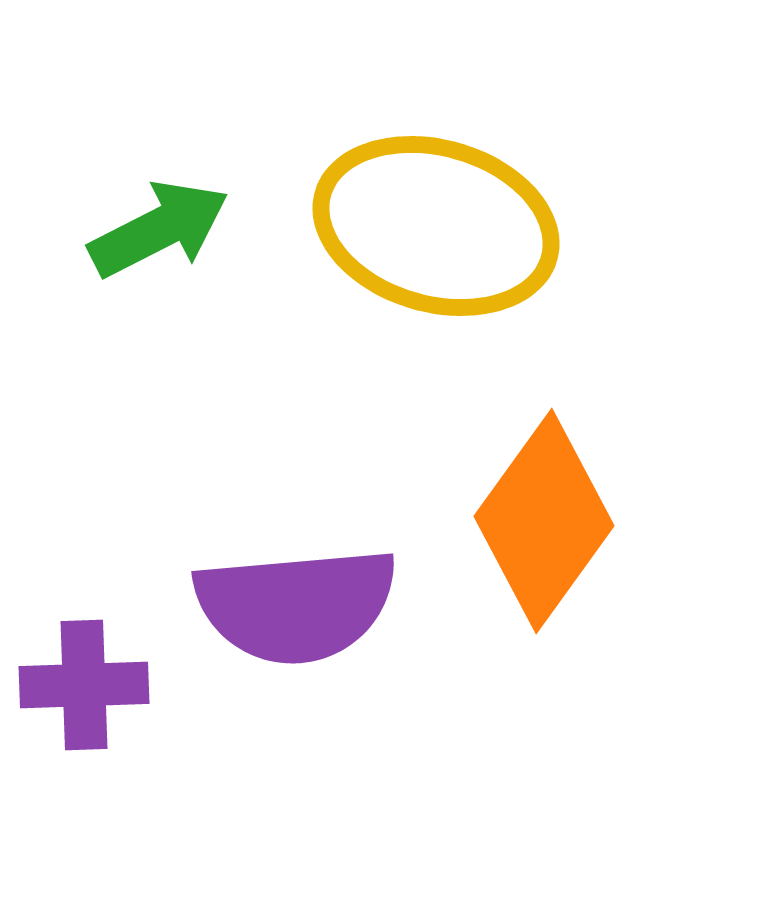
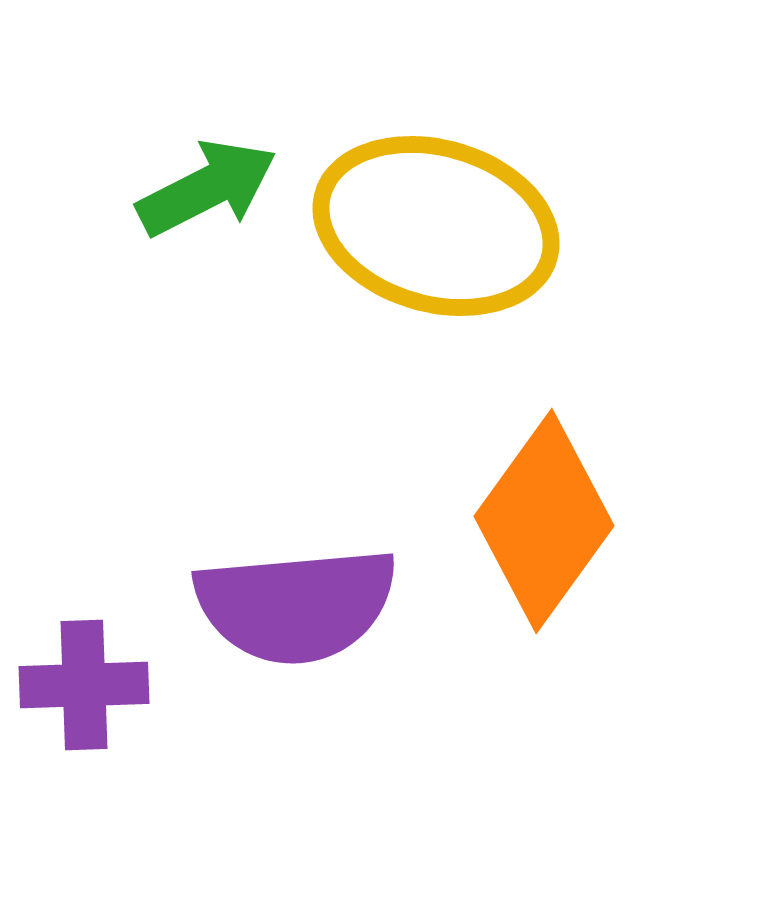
green arrow: moved 48 px right, 41 px up
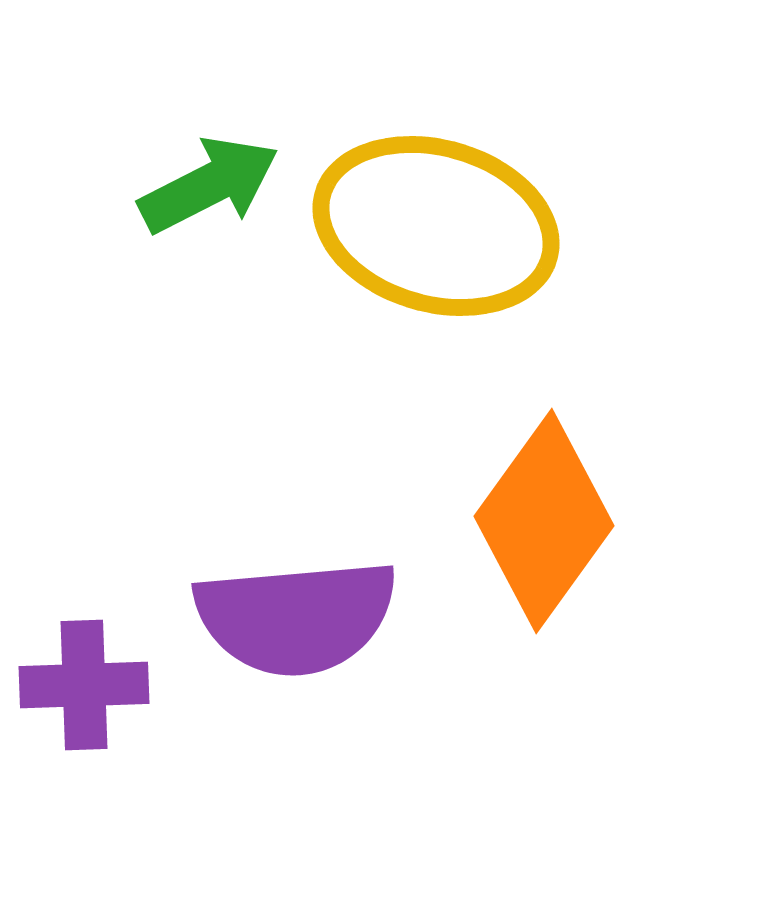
green arrow: moved 2 px right, 3 px up
purple semicircle: moved 12 px down
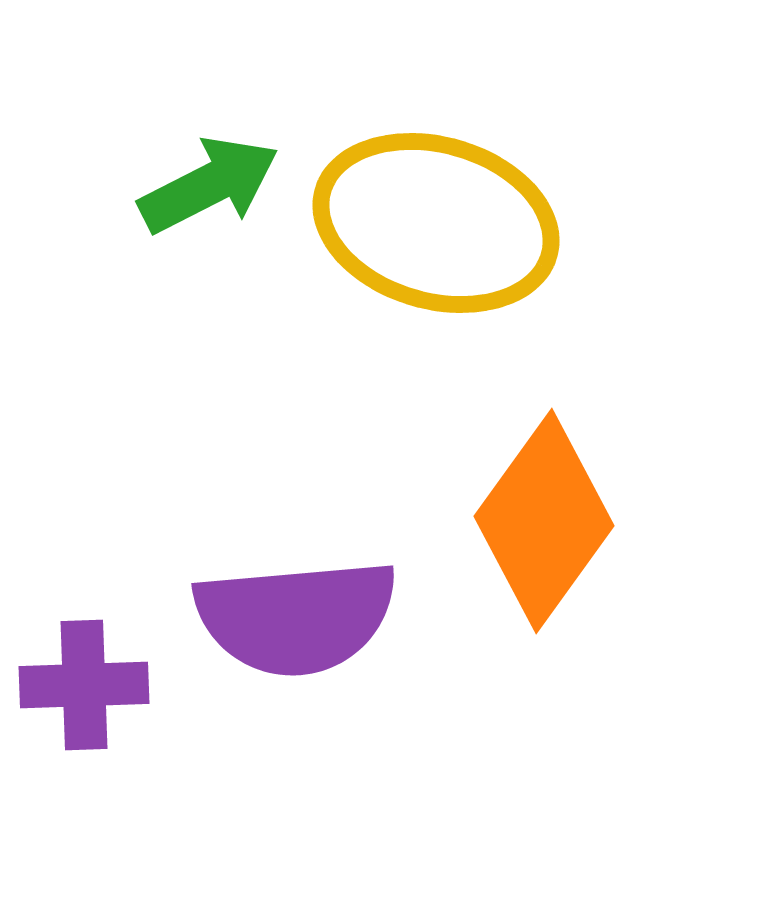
yellow ellipse: moved 3 px up
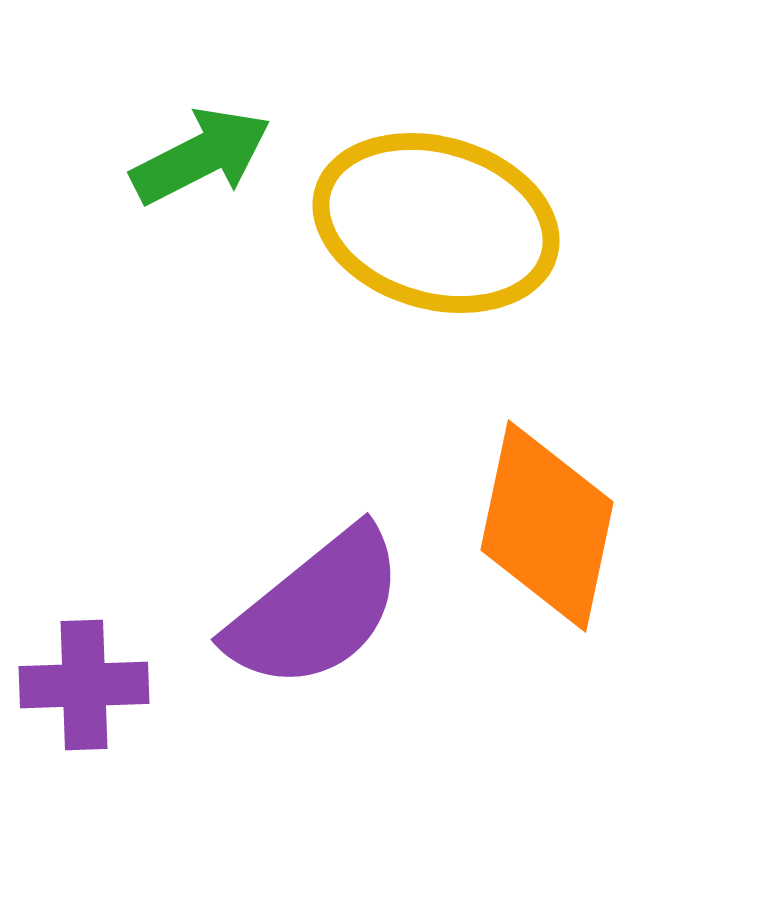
green arrow: moved 8 px left, 29 px up
orange diamond: moved 3 px right, 5 px down; rotated 24 degrees counterclockwise
purple semicircle: moved 20 px right, 8 px up; rotated 34 degrees counterclockwise
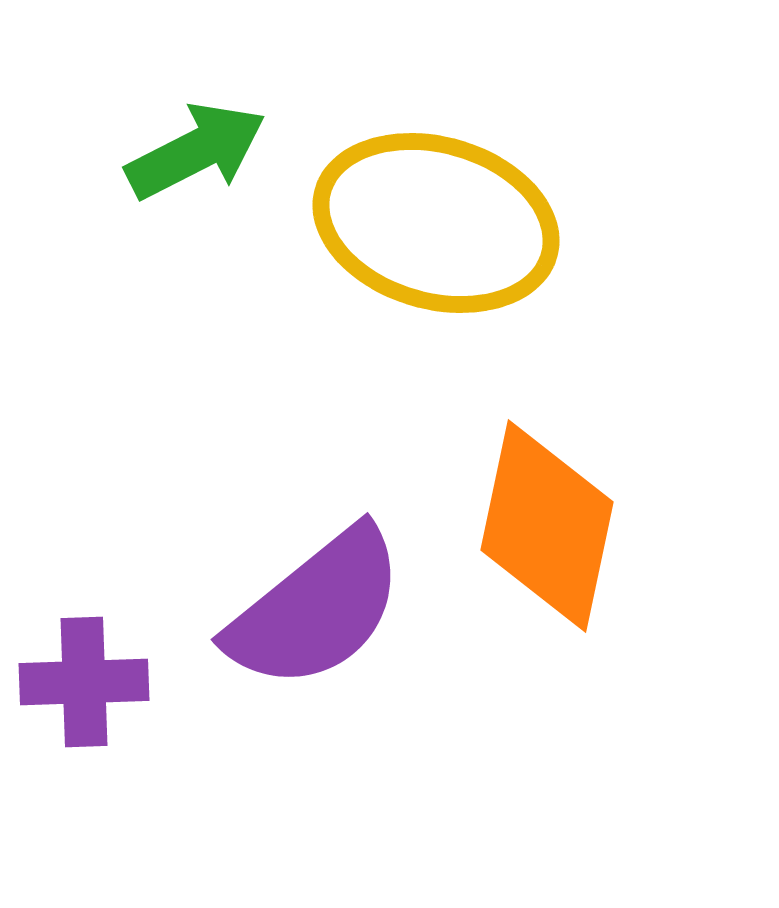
green arrow: moved 5 px left, 5 px up
purple cross: moved 3 px up
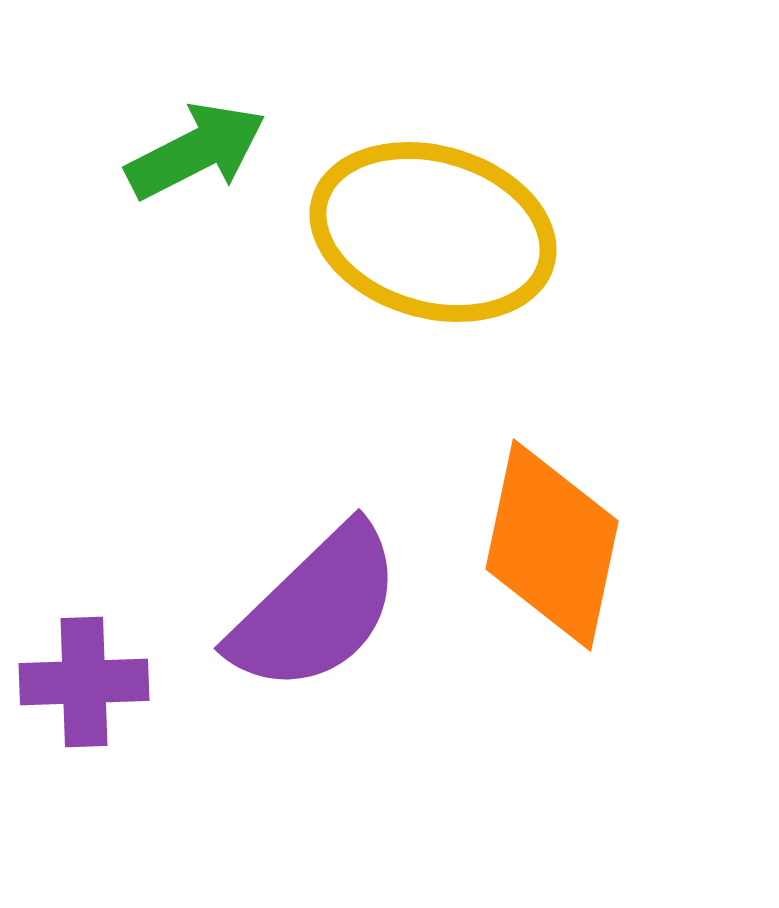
yellow ellipse: moved 3 px left, 9 px down
orange diamond: moved 5 px right, 19 px down
purple semicircle: rotated 5 degrees counterclockwise
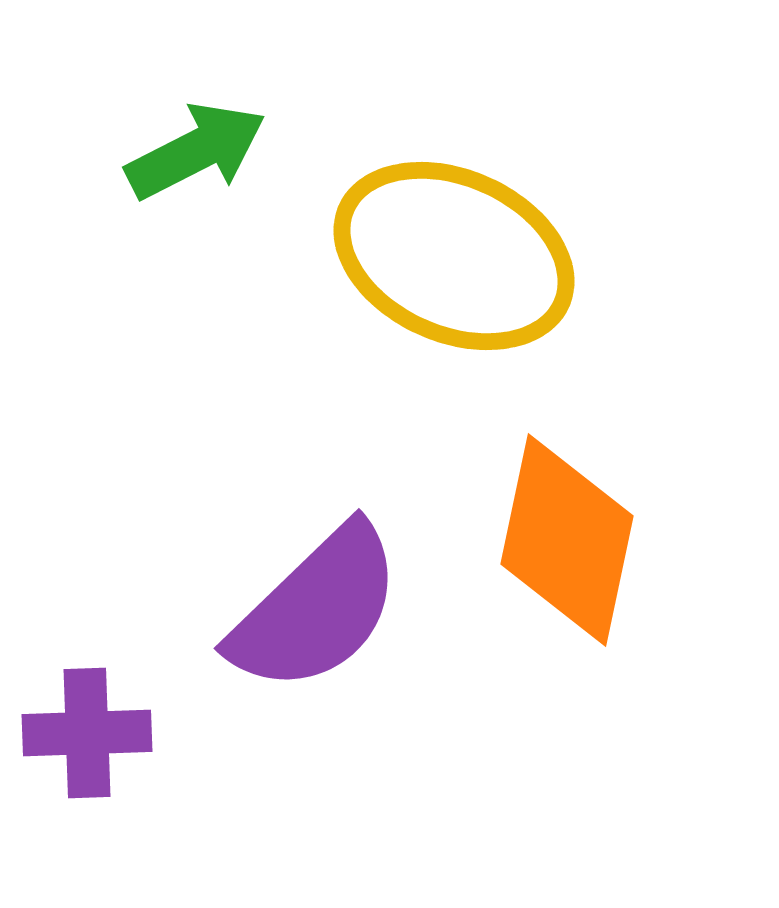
yellow ellipse: moved 21 px right, 24 px down; rotated 8 degrees clockwise
orange diamond: moved 15 px right, 5 px up
purple cross: moved 3 px right, 51 px down
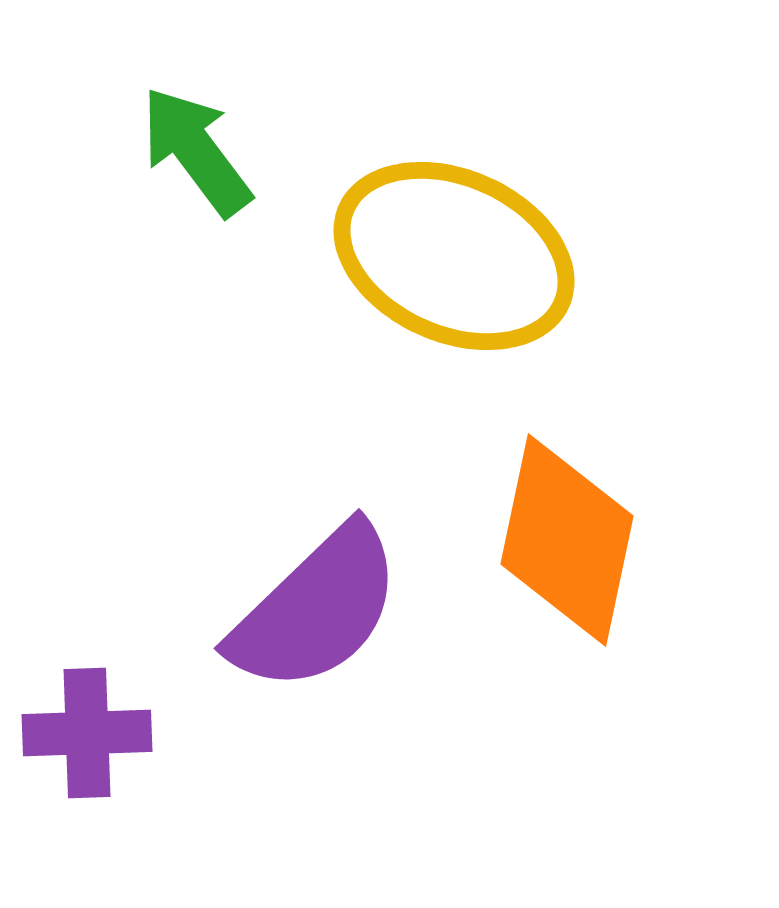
green arrow: rotated 100 degrees counterclockwise
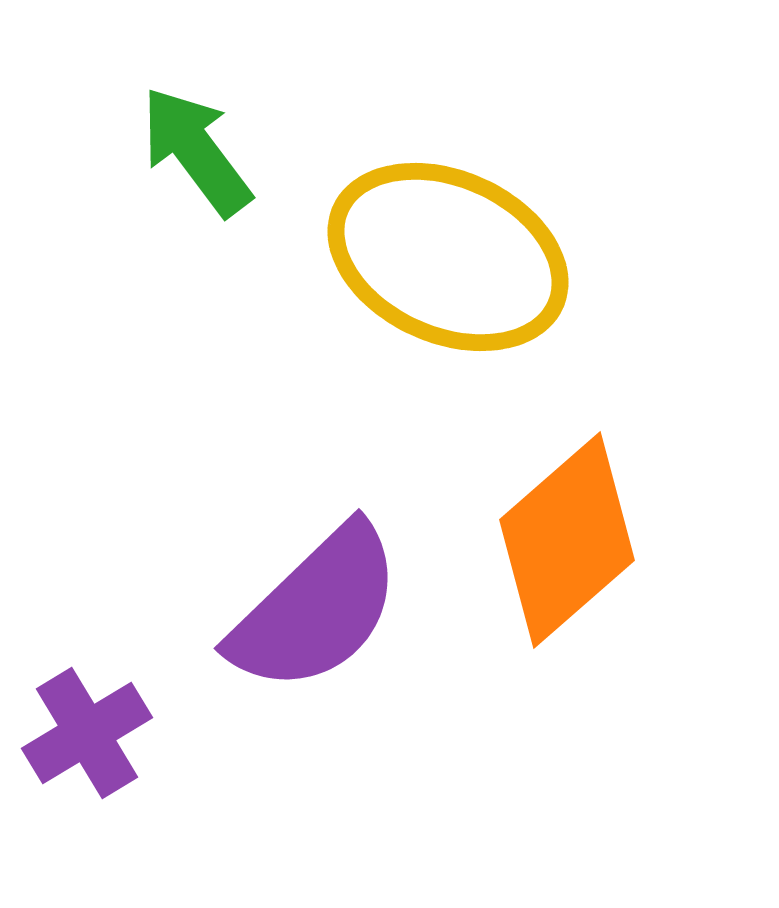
yellow ellipse: moved 6 px left, 1 px down
orange diamond: rotated 37 degrees clockwise
purple cross: rotated 29 degrees counterclockwise
